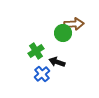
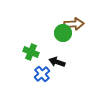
green cross: moved 5 px left, 1 px down; rotated 35 degrees counterclockwise
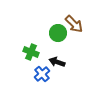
brown arrow: rotated 48 degrees clockwise
green circle: moved 5 px left
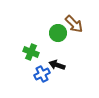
black arrow: moved 3 px down
blue cross: rotated 14 degrees clockwise
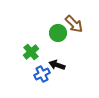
green cross: rotated 28 degrees clockwise
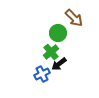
brown arrow: moved 6 px up
green cross: moved 20 px right
black arrow: moved 2 px right, 1 px up; rotated 56 degrees counterclockwise
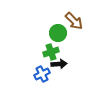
brown arrow: moved 3 px down
green cross: rotated 21 degrees clockwise
black arrow: rotated 147 degrees counterclockwise
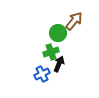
brown arrow: rotated 96 degrees counterclockwise
black arrow: rotated 63 degrees counterclockwise
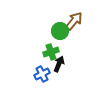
green circle: moved 2 px right, 2 px up
